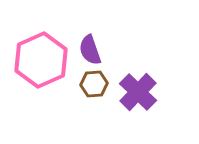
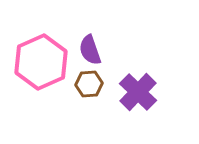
pink hexagon: moved 2 px down
brown hexagon: moved 5 px left
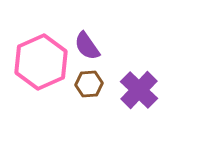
purple semicircle: moved 3 px left, 4 px up; rotated 16 degrees counterclockwise
purple cross: moved 1 px right, 2 px up
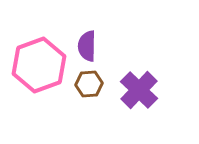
purple semicircle: rotated 36 degrees clockwise
pink hexagon: moved 2 px left, 3 px down; rotated 4 degrees clockwise
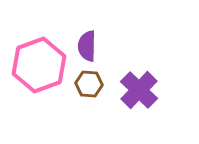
brown hexagon: rotated 8 degrees clockwise
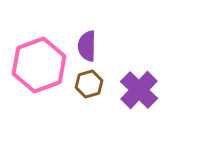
brown hexagon: rotated 20 degrees counterclockwise
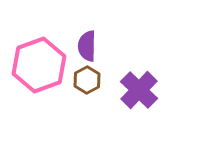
brown hexagon: moved 2 px left, 4 px up; rotated 12 degrees counterclockwise
